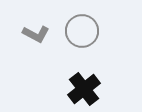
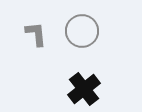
gray L-shape: rotated 124 degrees counterclockwise
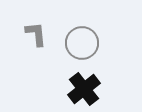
gray circle: moved 12 px down
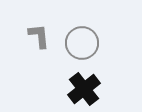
gray L-shape: moved 3 px right, 2 px down
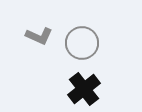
gray L-shape: rotated 120 degrees clockwise
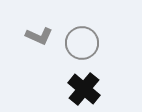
black cross: rotated 12 degrees counterclockwise
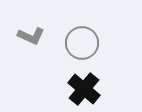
gray L-shape: moved 8 px left
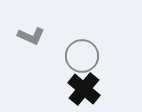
gray circle: moved 13 px down
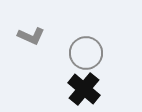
gray circle: moved 4 px right, 3 px up
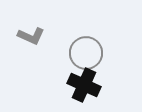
black cross: moved 4 px up; rotated 16 degrees counterclockwise
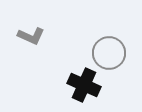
gray circle: moved 23 px right
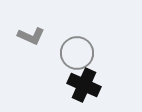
gray circle: moved 32 px left
